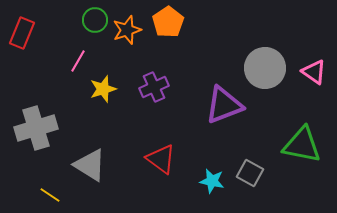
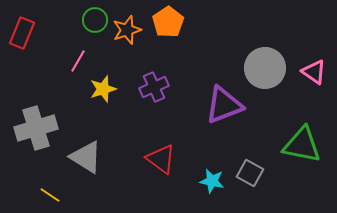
gray triangle: moved 4 px left, 8 px up
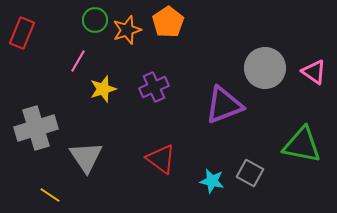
gray triangle: rotated 24 degrees clockwise
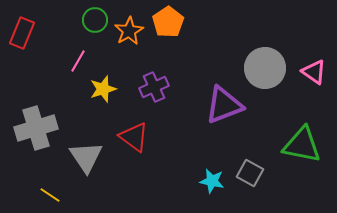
orange star: moved 2 px right, 1 px down; rotated 12 degrees counterclockwise
red triangle: moved 27 px left, 22 px up
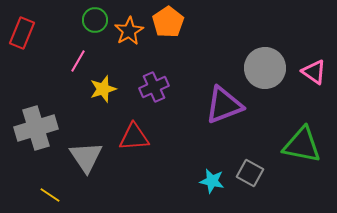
red triangle: rotated 40 degrees counterclockwise
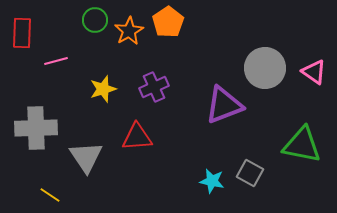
red rectangle: rotated 20 degrees counterclockwise
pink line: moved 22 px left; rotated 45 degrees clockwise
gray cross: rotated 15 degrees clockwise
red triangle: moved 3 px right
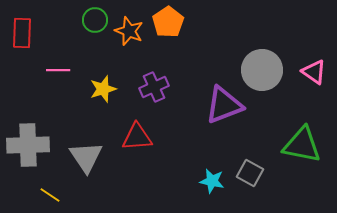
orange star: rotated 20 degrees counterclockwise
pink line: moved 2 px right, 9 px down; rotated 15 degrees clockwise
gray circle: moved 3 px left, 2 px down
gray cross: moved 8 px left, 17 px down
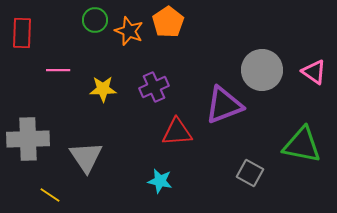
yellow star: rotated 16 degrees clockwise
red triangle: moved 40 px right, 5 px up
gray cross: moved 6 px up
cyan star: moved 52 px left
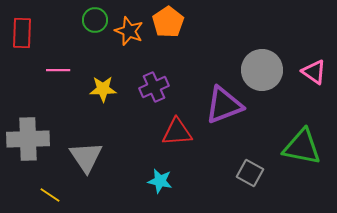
green triangle: moved 2 px down
